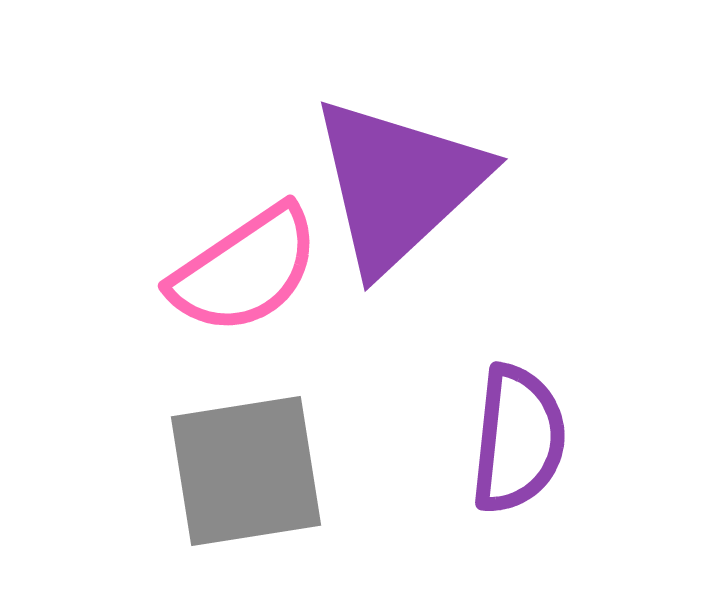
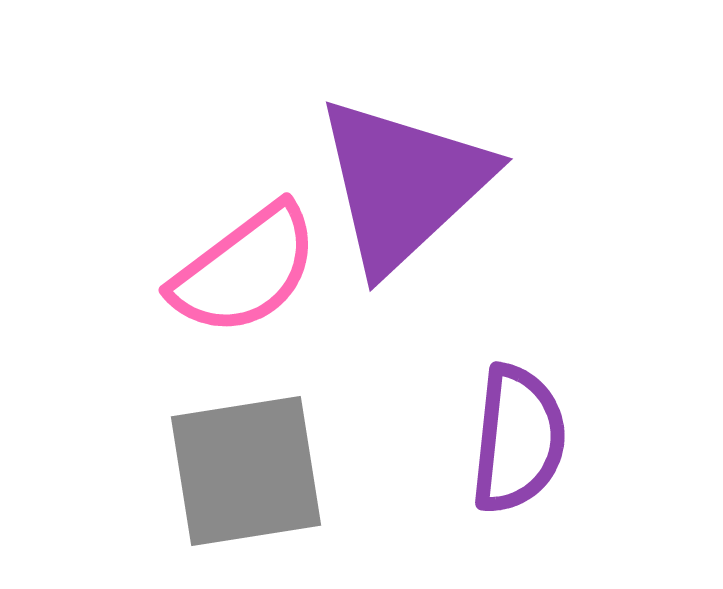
purple triangle: moved 5 px right
pink semicircle: rotated 3 degrees counterclockwise
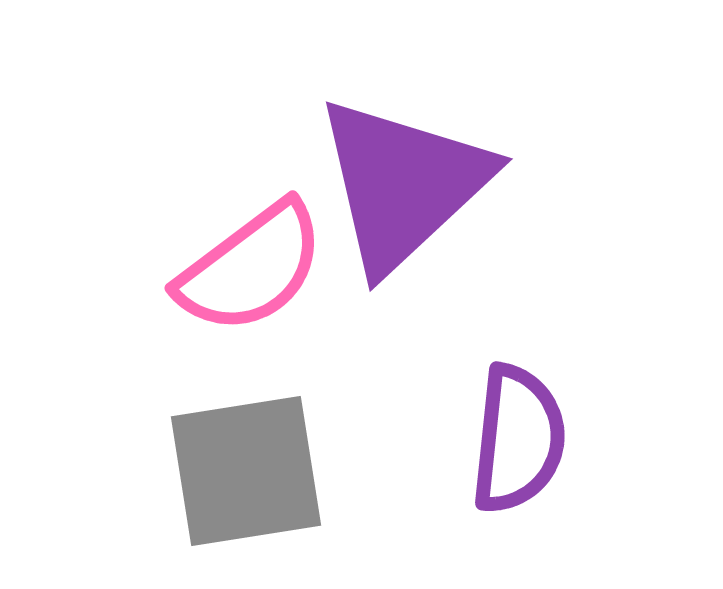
pink semicircle: moved 6 px right, 2 px up
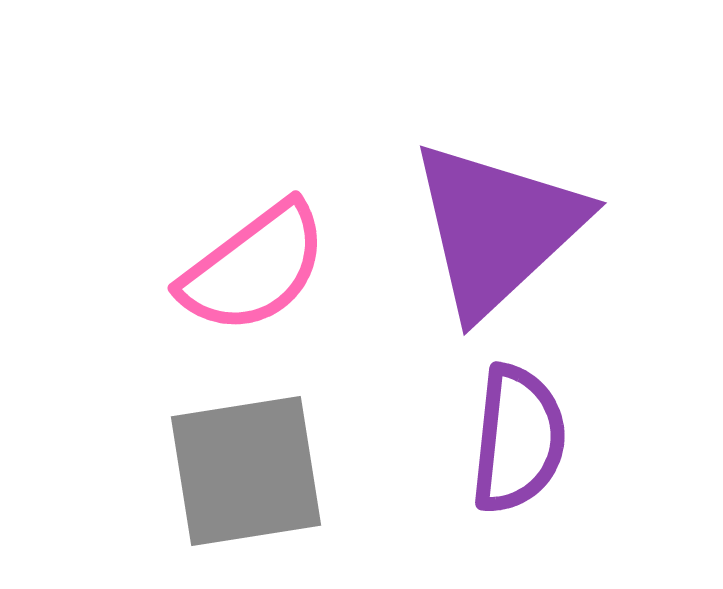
purple triangle: moved 94 px right, 44 px down
pink semicircle: moved 3 px right
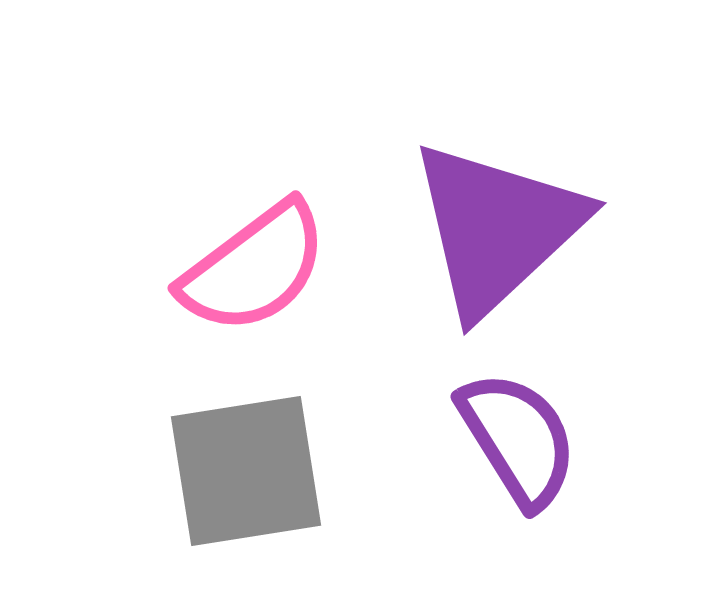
purple semicircle: rotated 38 degrees counterclockwise
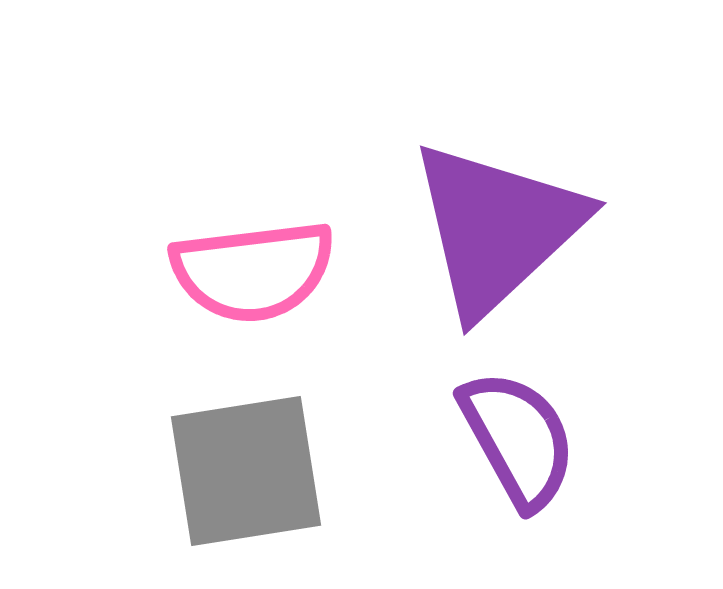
pink semicircle: moved 1 px left, 3 px down; rotated 30 degrees clockwise
purple semicircle: rotated 3 degrees clockwise
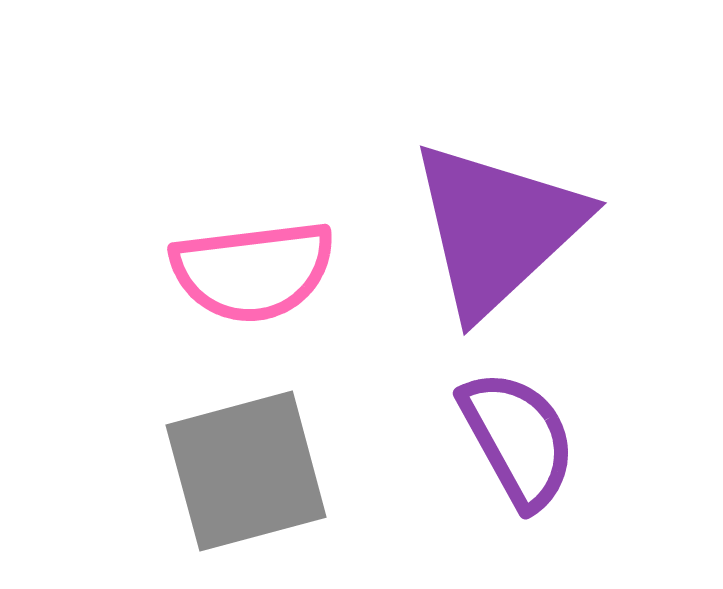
gray square: rotated 6 degrees counterclockwise
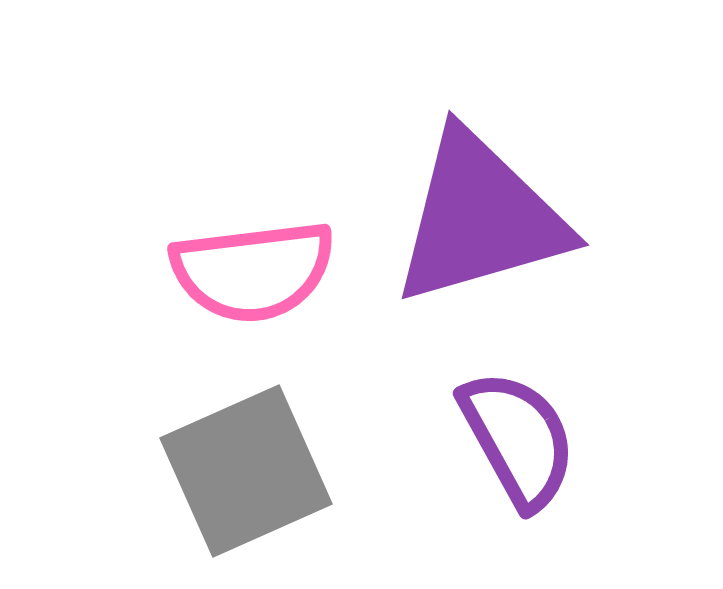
purple triangle: moved 17 px left, 10 px up; rotated 27 degrees clockwise
gray square: rotated 9 degrees counterclockwise
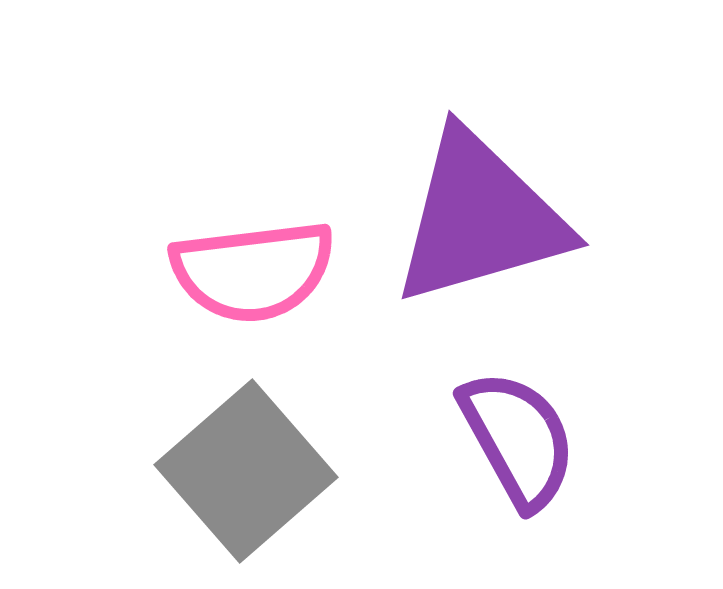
gray square: rotated 17 degrees counterclockwise
